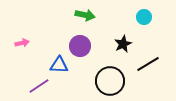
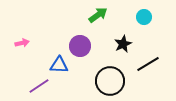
green arrow: moved 13 px right; rotated 48 degrees counterclockwise
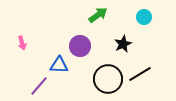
pink arrow: rotated 88 degrees clockwise
black line: moved 8 px left, 10 px down
black circle: moved 2 px left, 2 px up
purple line: rotated 15 degrees counterclockwise
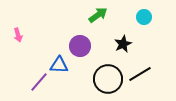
pink arrow: moved 4 px left, 8 px up
purple line: moved 4 px up
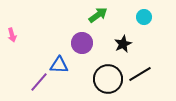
pink arrow: moved 6 px left
purple circle: moved 2 px right, 3 px up
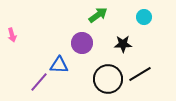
black star: rotated 24 degrees clockwise
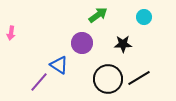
pink arrow: moved 1 px left, 2 px up; rotated 24 degrees clockwise
blue triangle: rotated 30 degrees clockwise
black line: moved 1 px left, 4 px down
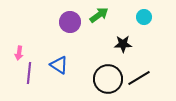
green arrow: moved 1 px right
pink arrow: moved 8 px right, 20 px down
purple circle: moved 12 px left, 21 px up
purple line: moved 10 px left, 9 px up; rotated 35 degrees counterclockwise
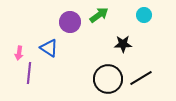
cyan circle: moved 2 px up
blue triangle: moved 10 px left, 17 px up
black line: moved 2 px right
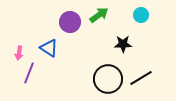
cyan circle: moved 3 px left
purple line: rotated 15 degrees clockwise
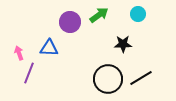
cyan circle: moved 3 px left, 1 px up
blue triangle: rotated 30 degrees counterclockwise
pink arrow: rotated 152 degrees clockwise
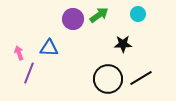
purple circle: moved 3 px right, 3 px up
